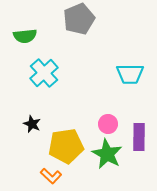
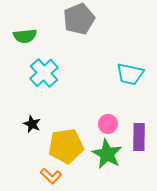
cyan trapezoid: rotated 12 degrees clockwise
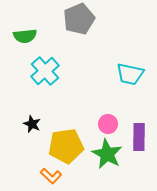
cyan cross: moved 1 px right, 2 px up
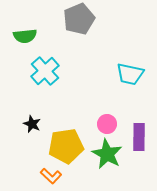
pink circle: moved 1 px left
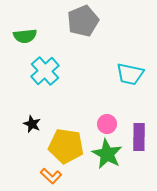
gray pentagon: moved 4 px right, 2 px down
yellow pentagon: rotated 16 degrees clockwise
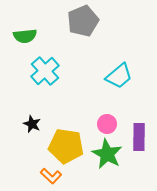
cyan trapezoid: moved 11 px left, 2 px down; rotated 52 degrees counterclockwise
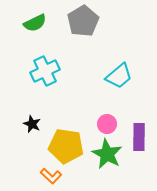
gray pentagon: rotated 8 degrees counterclockwise
green semicircle: moved 10 px right, 13 px up; rotated 20 degrees counterclockwise
cyan cross: rotated 16 degrees clockwise
